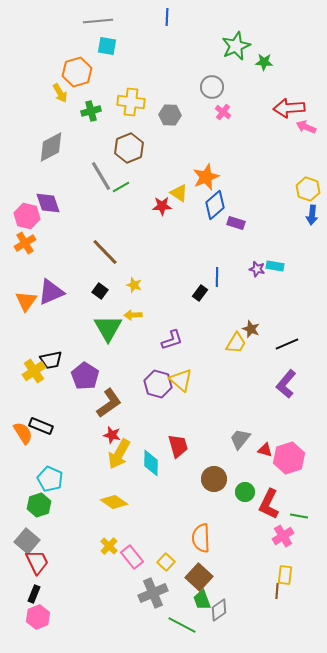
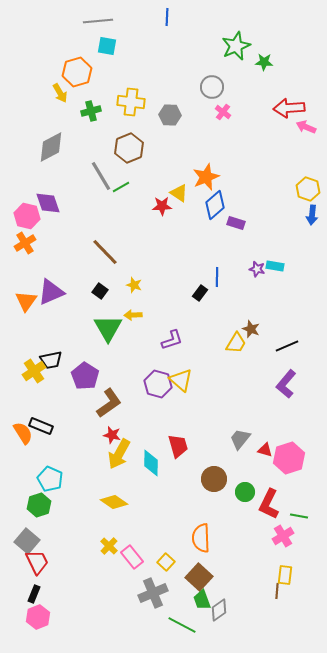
black line at (287, 344): moved 2 px down
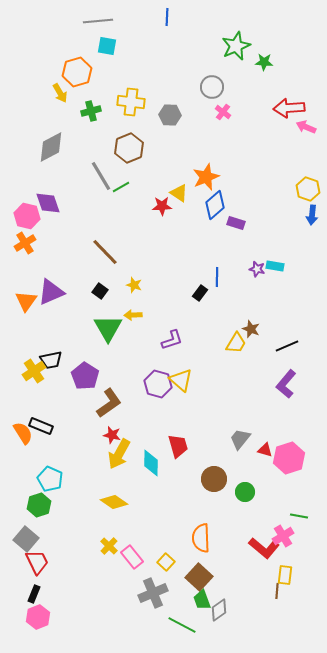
red L-shape at (269, 504): moved 5 px left, 44 px down; rotated 76 degrees counterclockwise
gray square at (27, 541): moved 1 px left, 2 px up
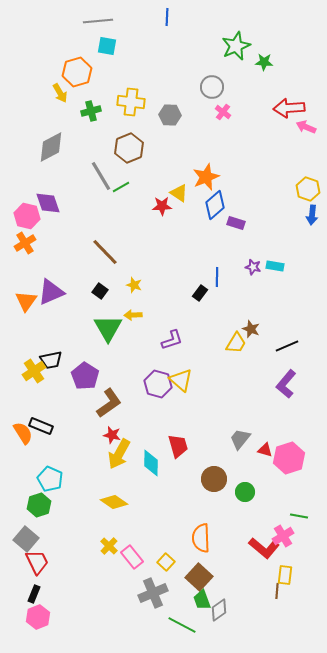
purple star at (257, 269): moved 4 px left, 2 px up
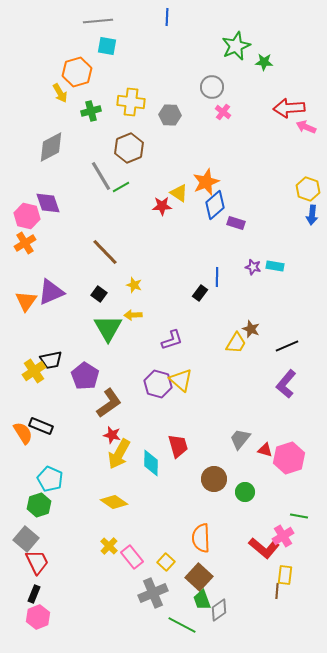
orange star at (206, 177): moved 5 px down
black square at (100, 291): moved 1 px left, 3 px down
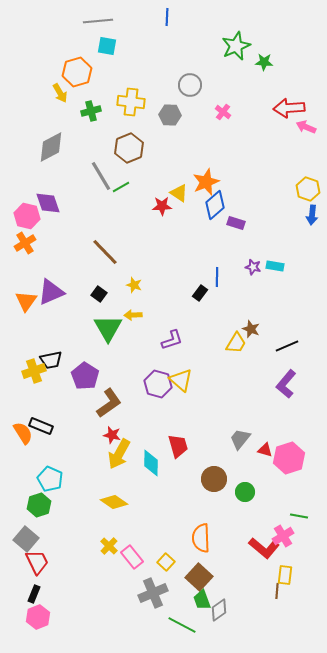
gray circle at (212, 87): moved 22 px left, 2 px up
yellow cross at (34, 371): rotated 15 degrees clockwise
